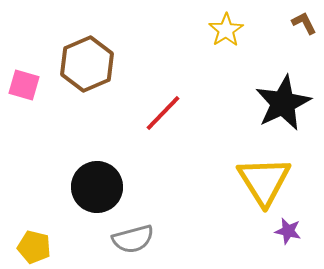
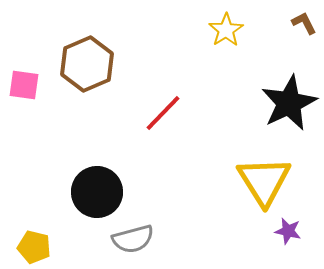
pink square: rotated 8 degrees counterclockwise
black star: moved 6 px right
black circle: moved 5 px down
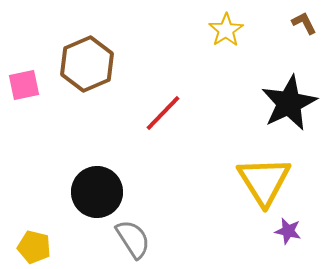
pink square: rotated 20 degrees counterclockwise
gray semicircle: rotated 108 degrees counterclockwise
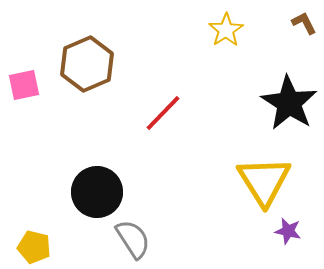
black star: rotated 14 degrees counterclockwise
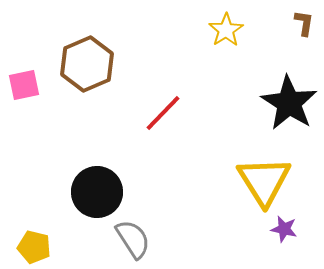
brown L-shape: rotated 36 degrees clockwise
purple star: moved 4 px left, 2 px up
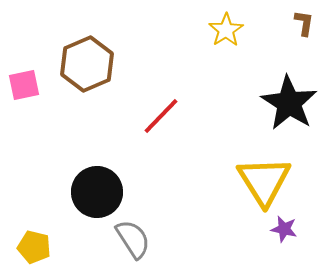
red line: moved 2 px left, 3 px down
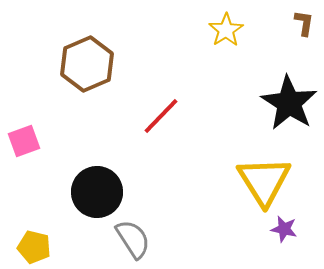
pink square: moved 56 px down; rotated 8 degrees counterclockwise
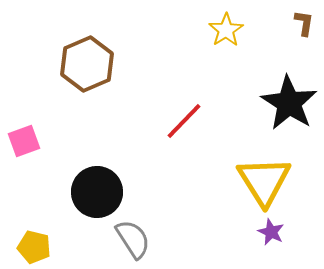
red line: moved 23 px right, 5 px down
purple star: moved 13 px left, 3 px down; rotated 12 degrees clockwise
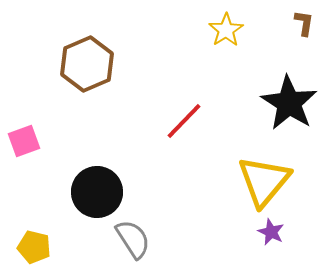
yellow triangle: rotated 12 degrees clockwise
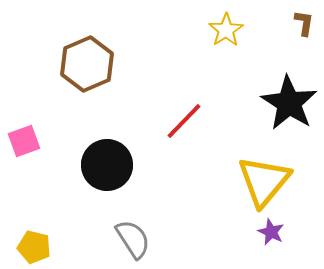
black circle: moved 10 px right, 27 px up
